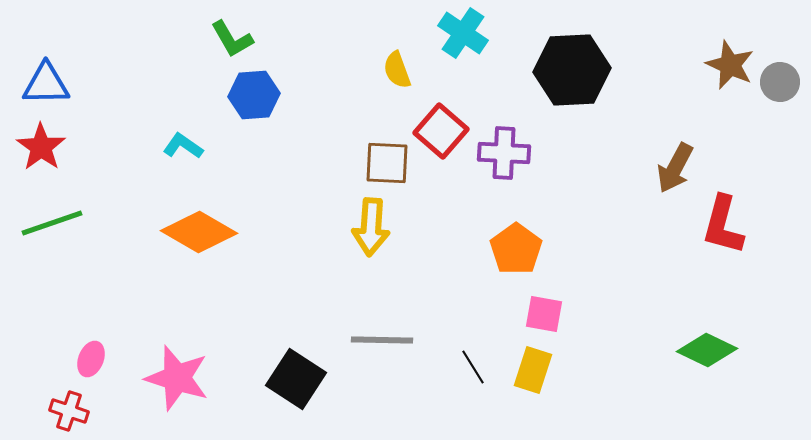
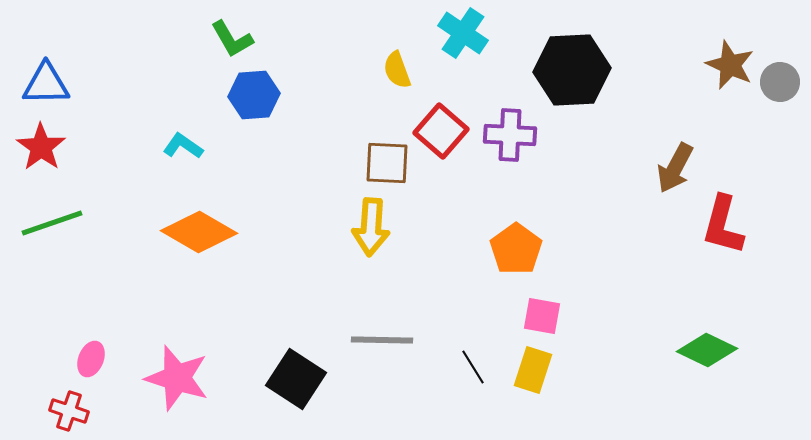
purple cross: moved 6 px right, 18 px up
pink square: moved 2 px left, 2 px down
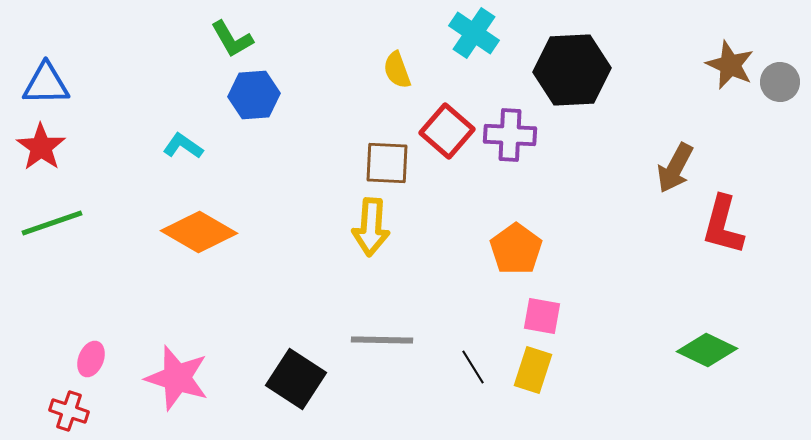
cyan cross: moved 11 px right
red square: moved 6 px right
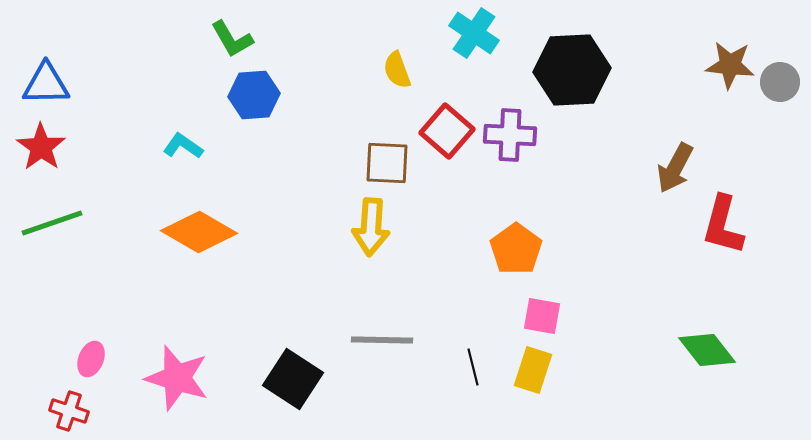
brown star: rotated 18 degrees counterclockwise
green diamond: rotated 26 degrees clockwise
black line: rotated 18 degrees clockwise
black square: moved 3 px left
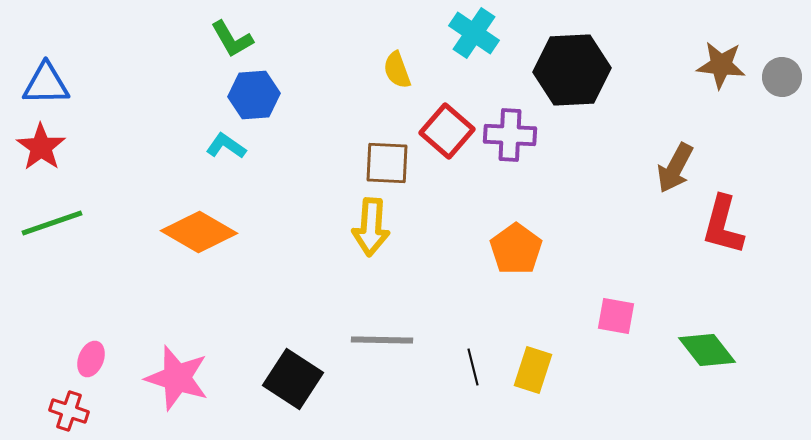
brown star: moved 9 px left
gray circle: moved 2 px right, 5 px up
cyan L-shape: moved 43 px right
pink square: moved 74 px right
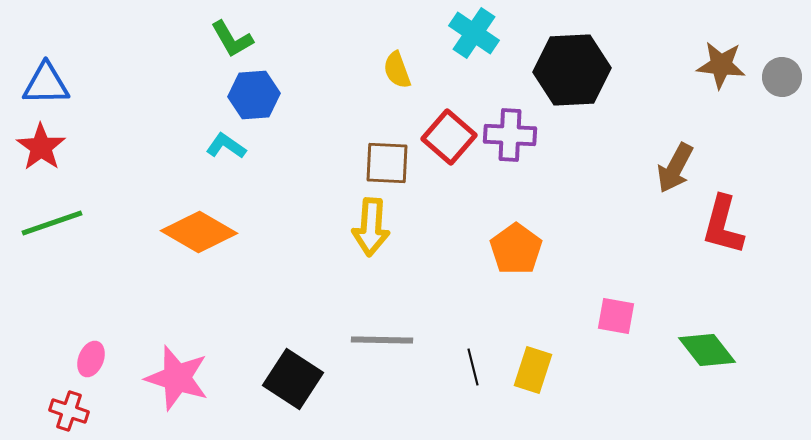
red square: moved 2 px right, 6 px down
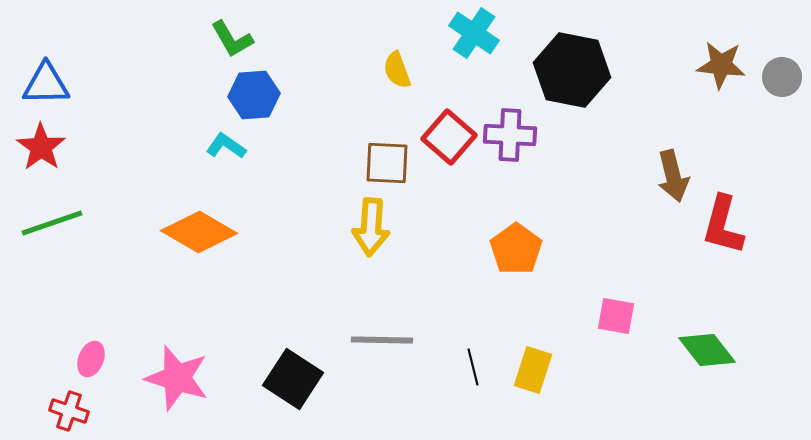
black hexagon: rotated 14 degrees clockwise
brown arrow: moved 2 px left, 8 px down; rotated 42 degrees counterclockwise
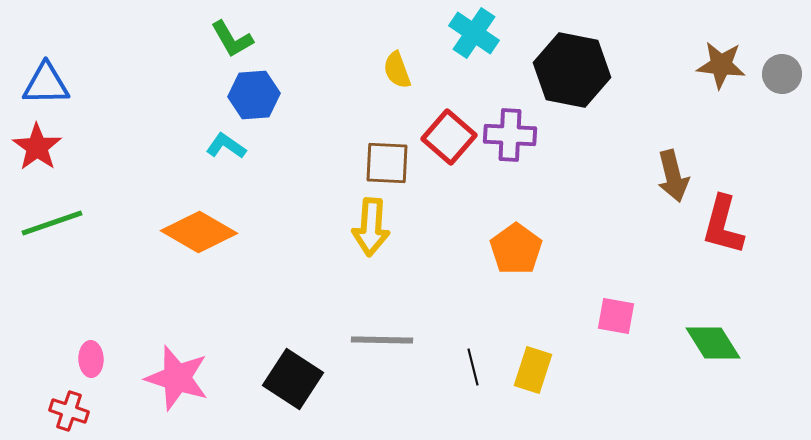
gray circle: moved 3 px up
red star: moved 4 px left
green diamond: moved 6 px right, 7 px up; rotated 6 degrees clockwise
pink ellipse: rotated 24 degrees counterclockwise
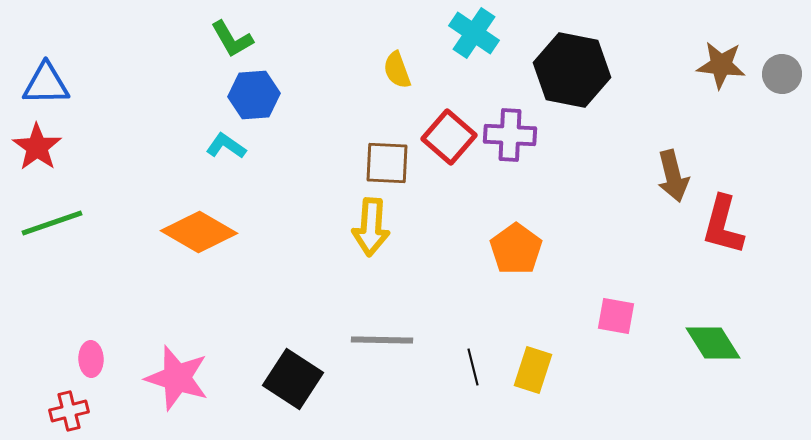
red cross: rotated 33 degrees counterclockwise
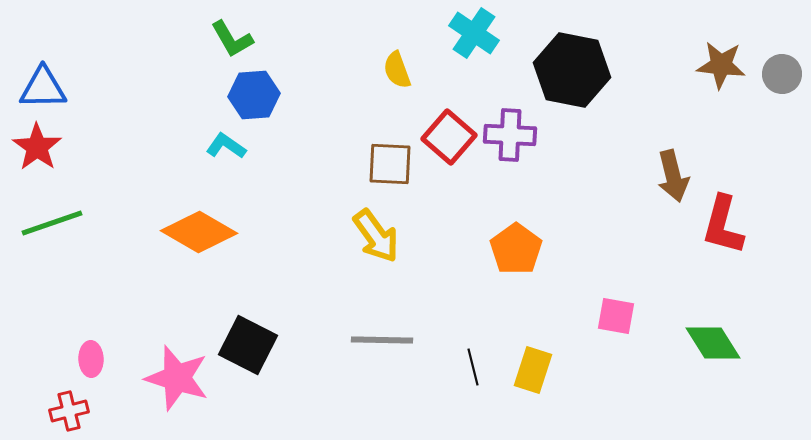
blue triangle: moved 3 px left, 4 px down
brown square: moved 3 px right, 1 px down
yellow arrow: moved 5 px right, 9 px down; rotated 40 degrees counterclockwise
black square: moved 45 px left, 34 px up; rotated 6 degrees counterclockwise
